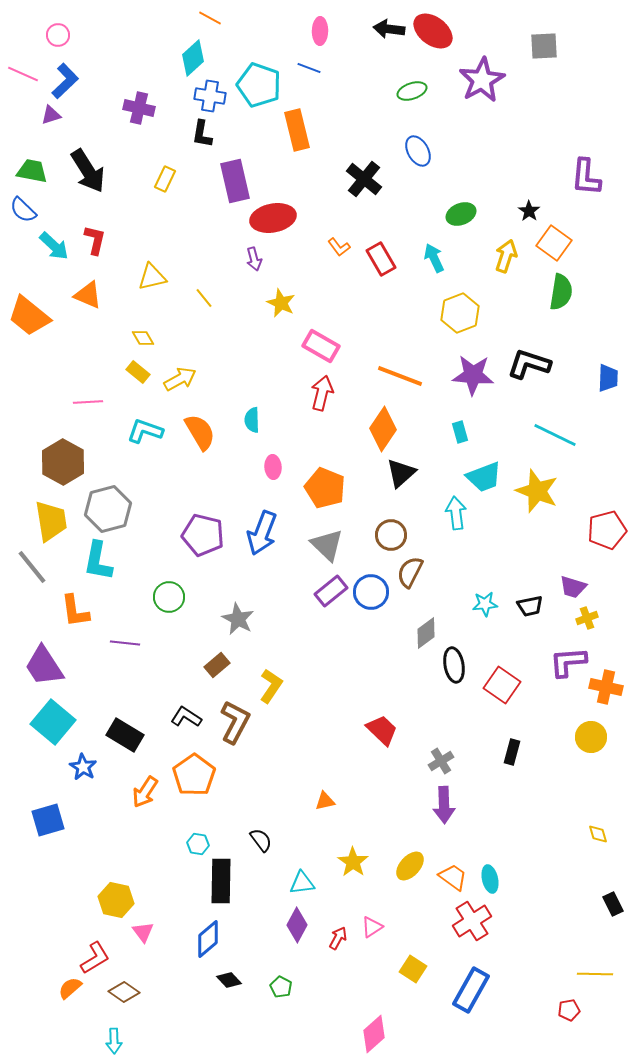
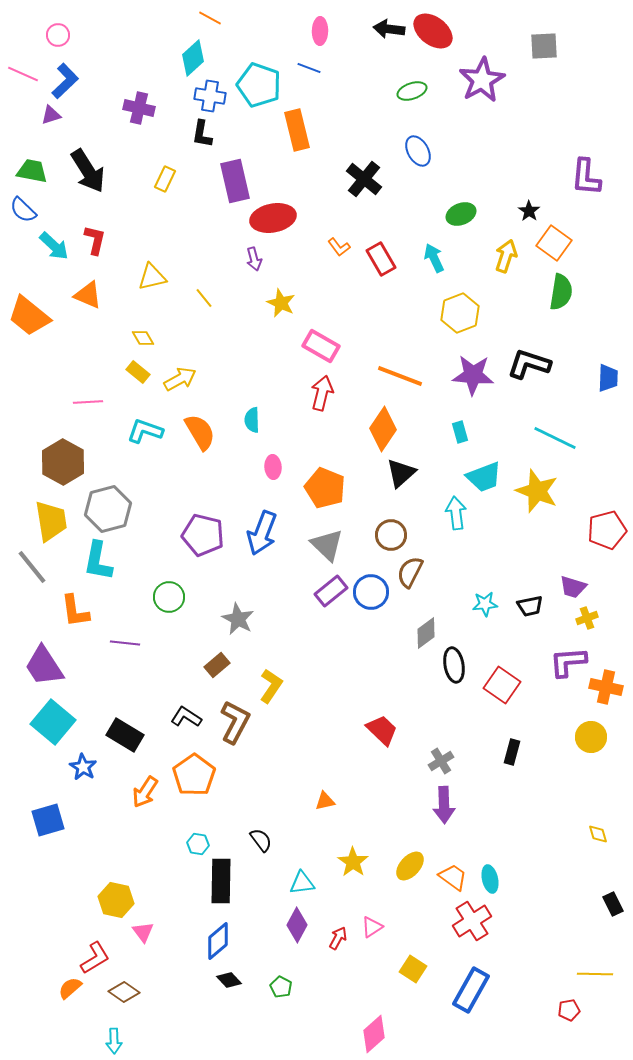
cyan line at (555, 435): moved 3 px down
blue diamond at (208, 939): moved 10 px right, 2 px down
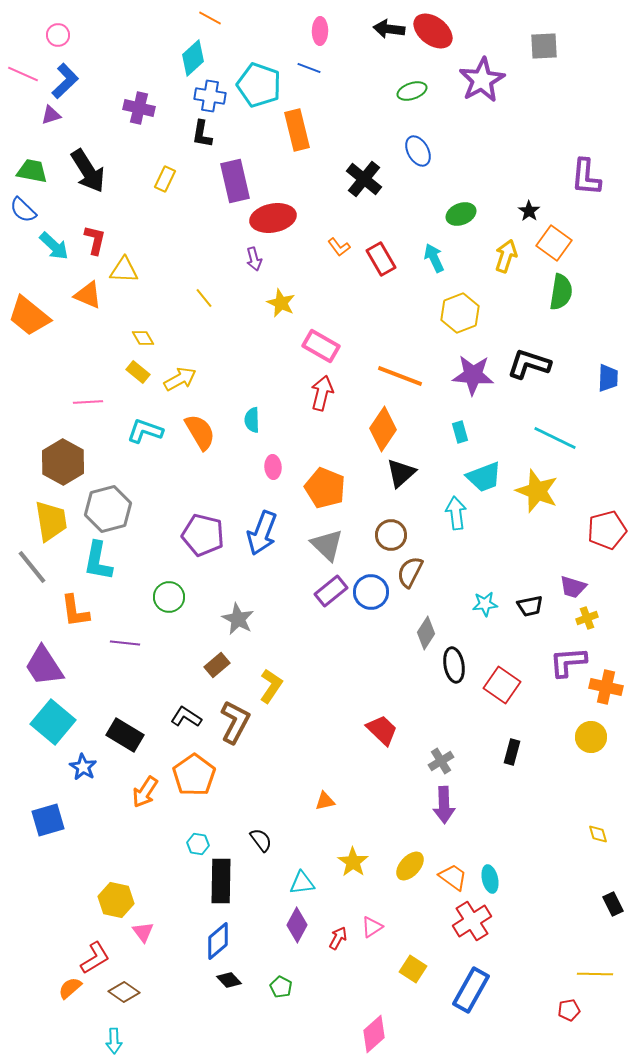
yellow triangle at (152, 277): moved 28 px left, 7 px up; rotated 16 degrees clockwise
gray diamond at (426, 633): rotated 20 degrees counterclockwise
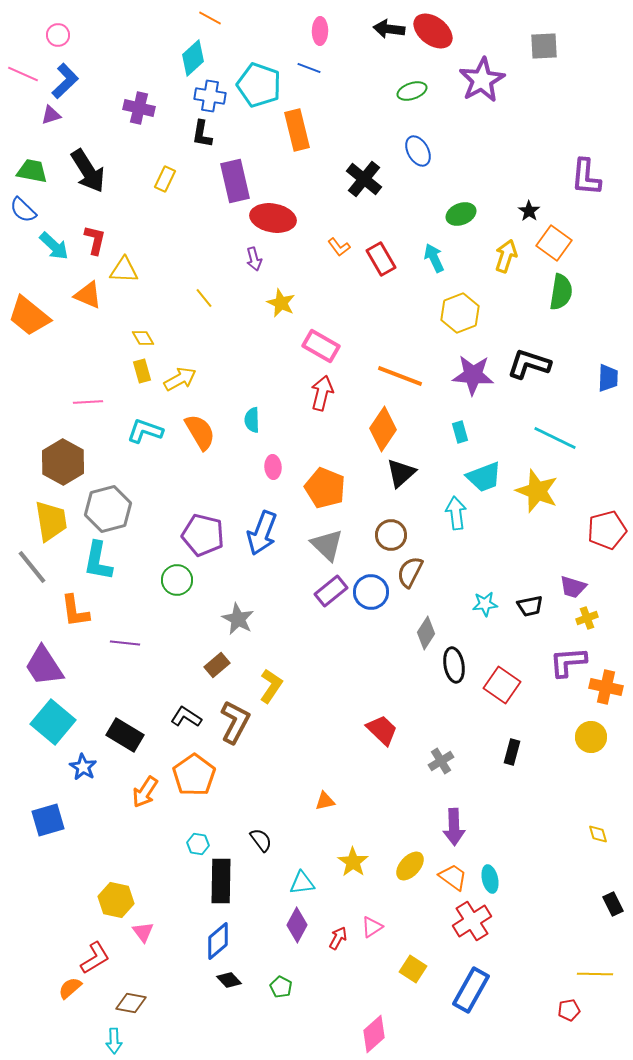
red ellipse at (273, 218): rotated 21 degrees clockwise
yellow rectangle at (138, 372): moved 4 px right, 1 px up; rotated 35 degrees clockwise
green circle at (169, 597): moved 8 px right, 17 px up
purple arrow at (444, 805): moved 10 px right, 22 px down
brown diamond at (124, 992): moved 7 px right, 11 px down; rotated 24 degrees counterclockwise
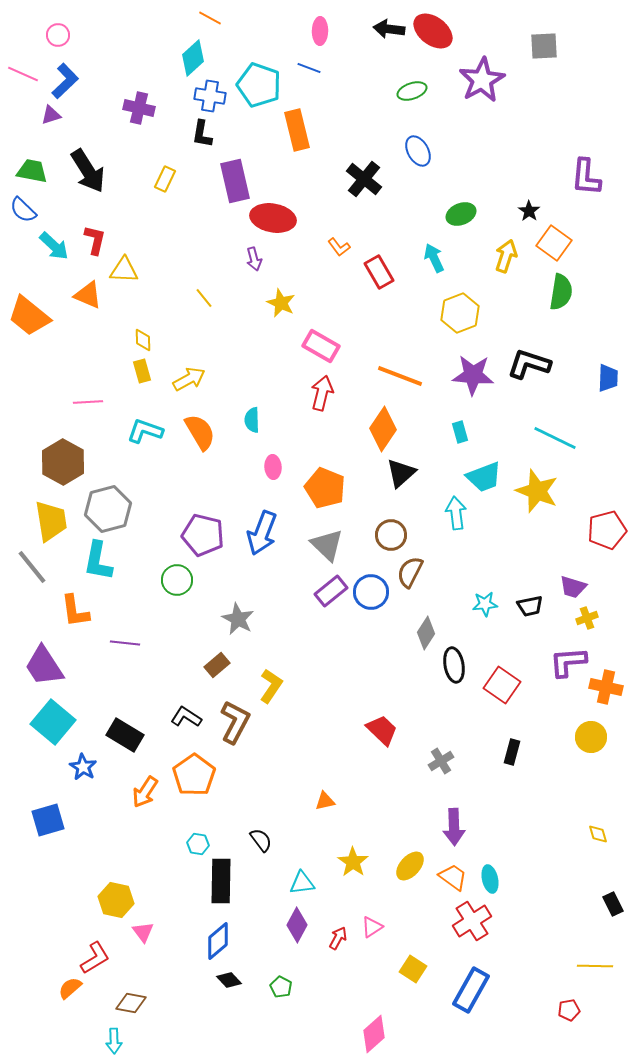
red rectangle at (381, 259): moved 2 px left, 13 px down
yellow diamond at (143, 338): moved 2 px down; rotated 30 degrees clockwise
yellow arrow at (180, 379): moved 9 px right
yellow line at (595, 974): moved 8 px up
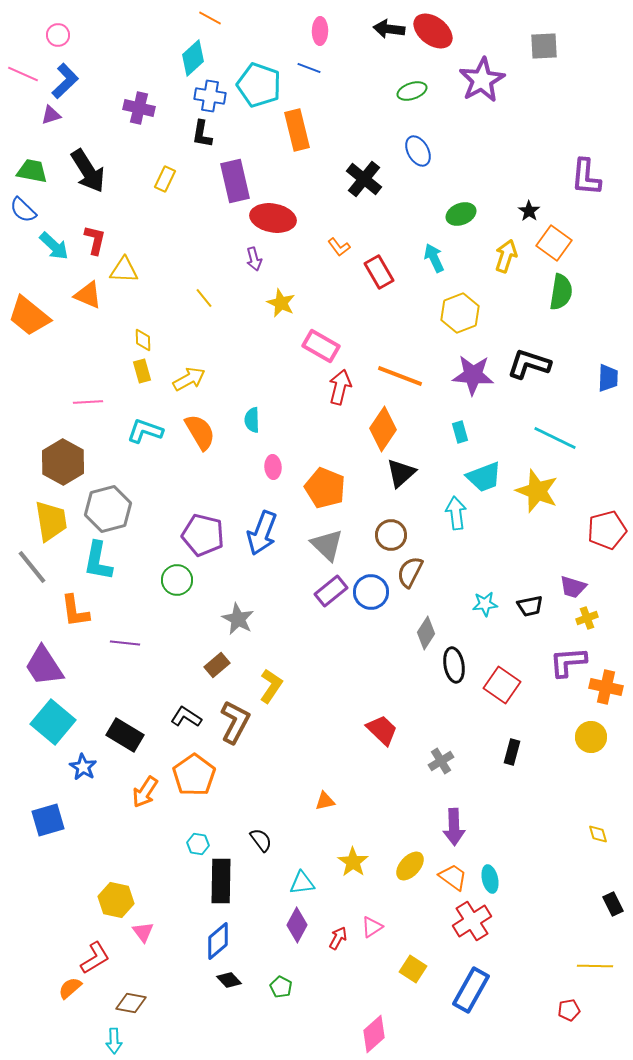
red arrow at (322, 393): moved 18 px right, 6 px up
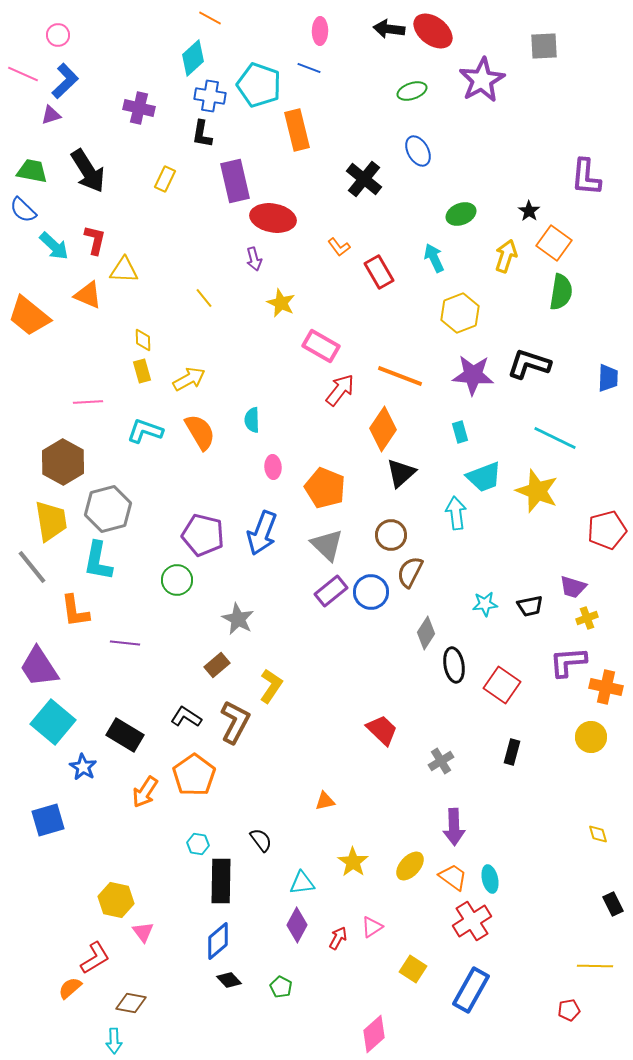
red arrow at (340, 387): moved 3 px down; rotated 24 degrees clockwise
purple trapezoid at (44, 666): moved 5 px left, 1 px down
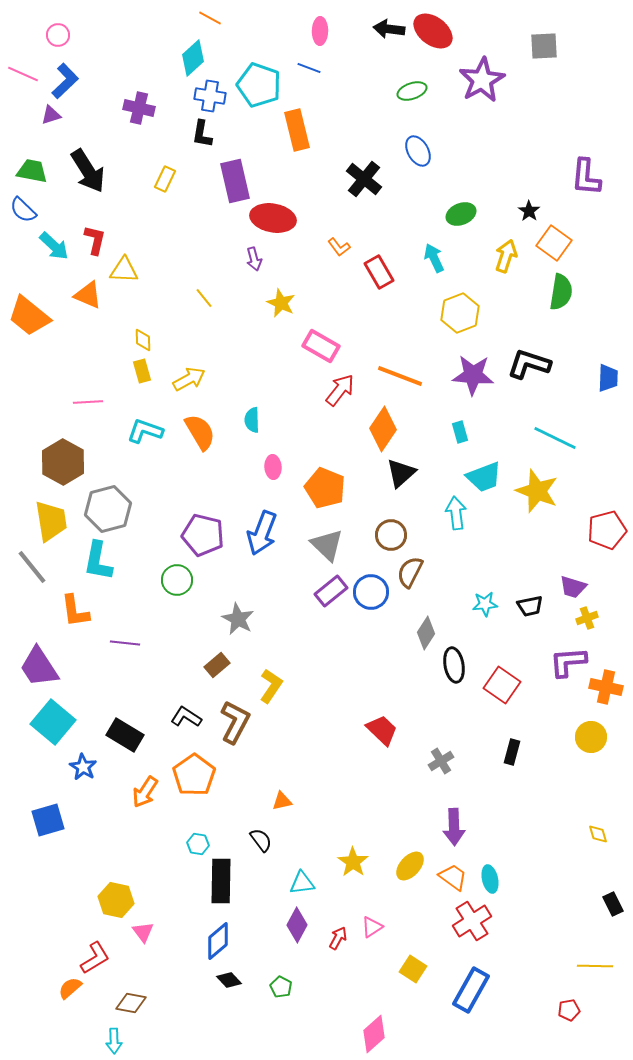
orange triangle at (325, 801): moved 43 px left
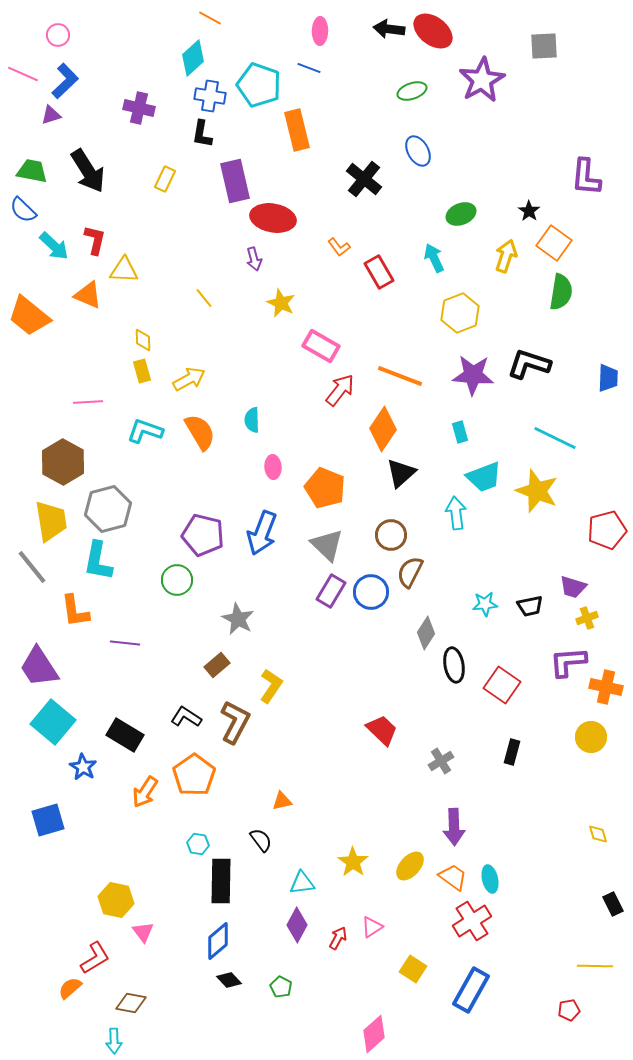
purple rectangle at (331, 591): rotated 20 degrees counterclockwise
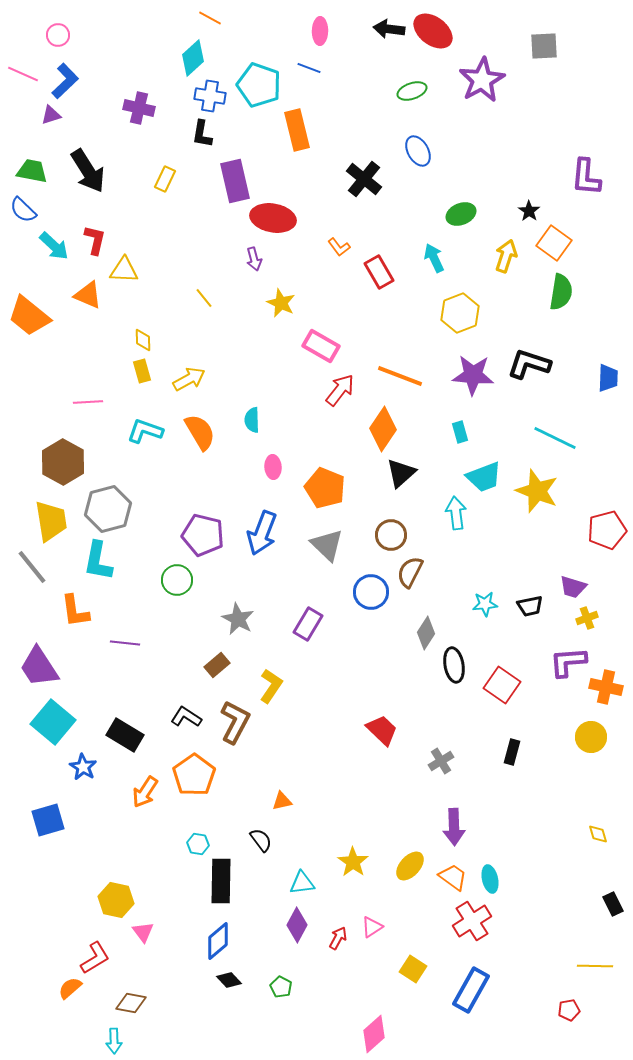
purple rectangle at (331, 591): moved 23 px left, 33 px down
